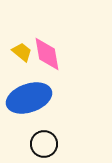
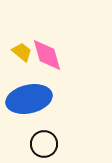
pink diamond: moved 1 px down; rotated 6 degrees counterclockwise
blue ellipse: moved 1 px down; rotated 6 degrees clockwise
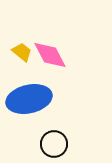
pink diamond: moved 3 px right; rotated 12 degrees counterclockwise
black circle: moved 10 px right
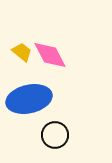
black circle: moved 1 px right, 9 px up
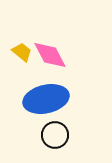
blue ellipse: moved 17 px right
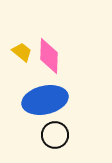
pink diamond: moved 1 px left, 1 px down; rotated 30 degrees clockwise
blue ellipse: moved 1 px left, 1 px down
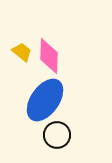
blue ellipse: rotated 42 degrees counterclockwise
black circle: moved 2 px right
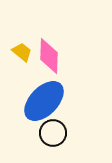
blue ellipse: moved 1 px left, 1 px down; rotated 9 degrees clockwise
black circle: moved 4 px left, 2 px up
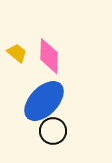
yellow trapezoid: moved 5 px left, 1 px down
black circle: moved 2 px up
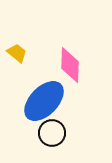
pink diamond: moved 21 px right, 9 px down
black circle: moved 1 px left, 2 px down
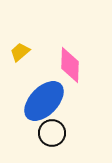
yellow trapezoid: moved 3 px right, 1 px up; rotated 80 degrees counterclockwise
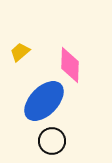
black circle: moved 8 px down
